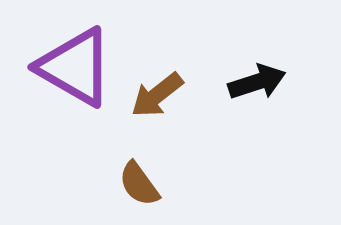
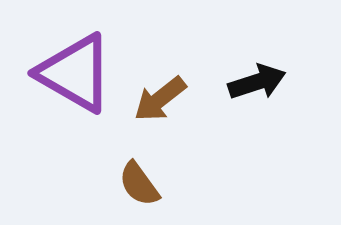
purple triangle: moved 6 px down
brown arrow: moved 3 px right, 4 px down
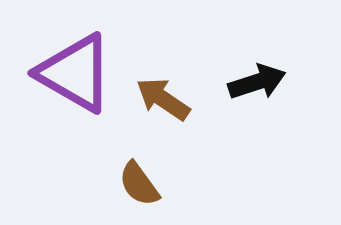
brown arrow: moved 3 px right; rotated 72 degrees clockwise
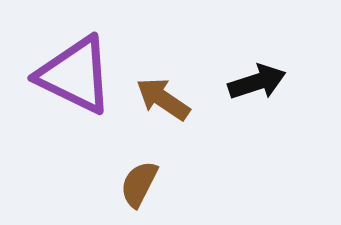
purple triangle: moved 2 px down; rotated 4 degrees counterclockwise
brown semicircle: rotated 63 degrees clockwise
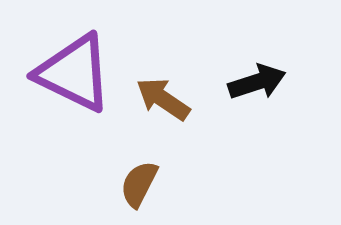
purple triangle: moved 1 px left, 2 px up
